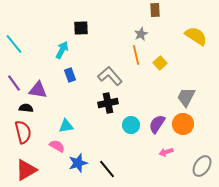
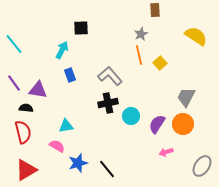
orange line: moved 3 px right
cyan circle: moved 9 px up
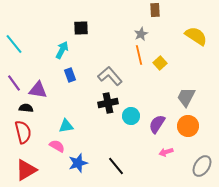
orange circle: moved 5 px right, 2 px down
black line: moved 9 px right, 3 px up
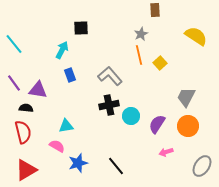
black cross: moved 1 px right, 2 px down
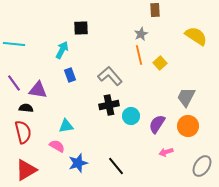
cyan line: rotated 45 degrees counterclockwise
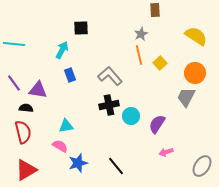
orange circle: moved 7 px right, 53 px up
pink semicircle: moved 3 px right
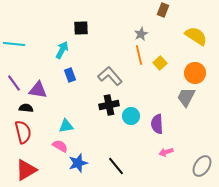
brown rectangle: moved 8 px right; rotated 24 degrees clockwise
purple semicircle: rotated 36 degrees counterclockwise
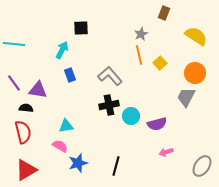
brown rectangle: moved 1 px right, 3 px down
purple semicircle: rotated 102 degrees counterclockwise
black line: rotated 54 degrees clockwise
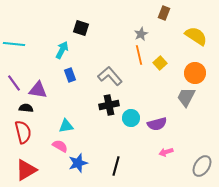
black square: rotated 21 degrees clockwise
cyan circle: moved 2 px down
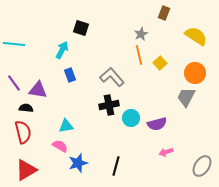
gray L-shape: moved 2 px right, 1 px down
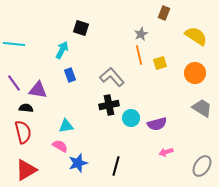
yellow square: rotated 24 degrees clockwise
gray trapezoid: moved 16 px right, 11 px down; rotated 95 degrees clockwise
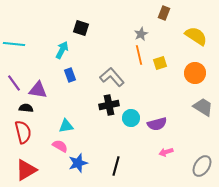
gray trapezoid: moved 1 px right, 1 px up
